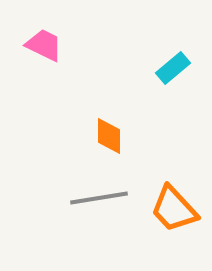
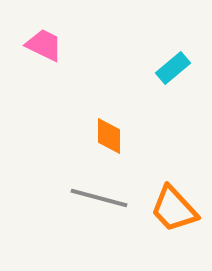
gray line: rotated 24 degrees clockwise
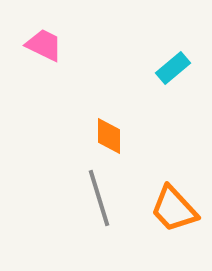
gray line: rotated 58 degrees clockwise
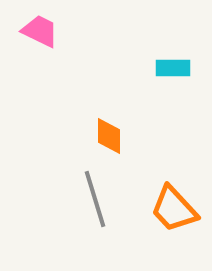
pink trapezoid: moved 4 px left, 14 px up
cyan rectangle: rotated 40 degrees clockwise
gray line: moved 4 px left, 1 px down
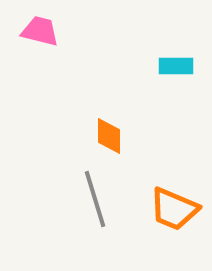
pink trapezoid: rotated 12 degrees counterclockwise
cyan rectangle: moved 3 px right, 2 px up
orange trapezoid: rotated 24 degrees counterclockwise
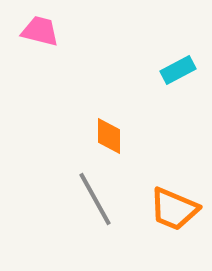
cyan rectangle: moved 2 px right, 4 px down; rotated 28 degrees counterclockwise
gray line: rotated 12 degrees counterclockwise
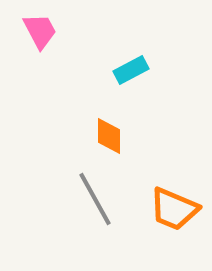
pink trapezoid: rotated 48 degrees clockwise
cyan rectangle: moved 47 px left
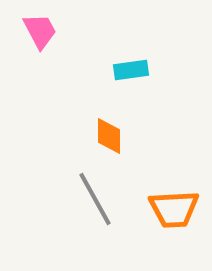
cyan rectangle: rotated 20 degrees clockwise
orange trapezoid: rotated 26 degrees counterclockwise
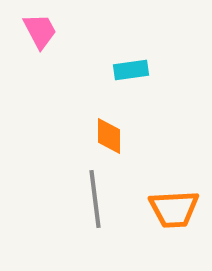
gray line: rotated 22 degrees clockwise
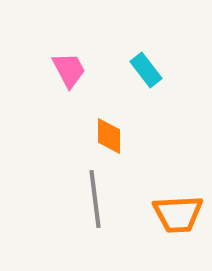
pink trapezoid: moved 29 px right, 39 px down
cyan rectangle: moved 15 px right; rotated 60 degrees clockwise
orange trapezoid: moved 4 px right, 5 px down
